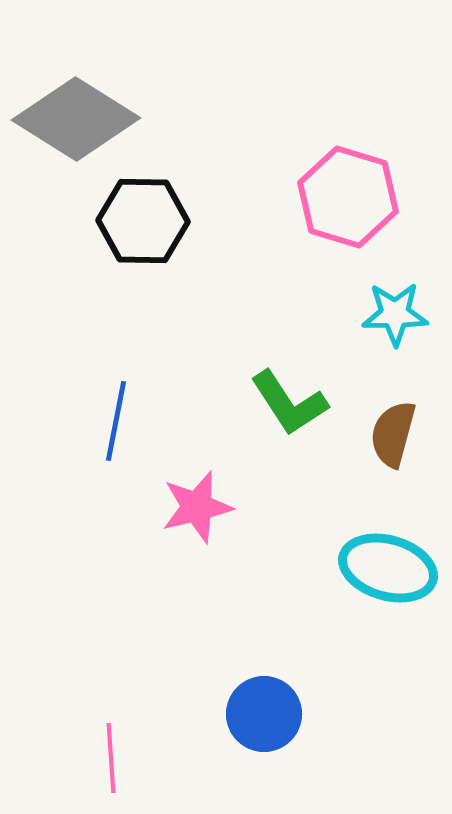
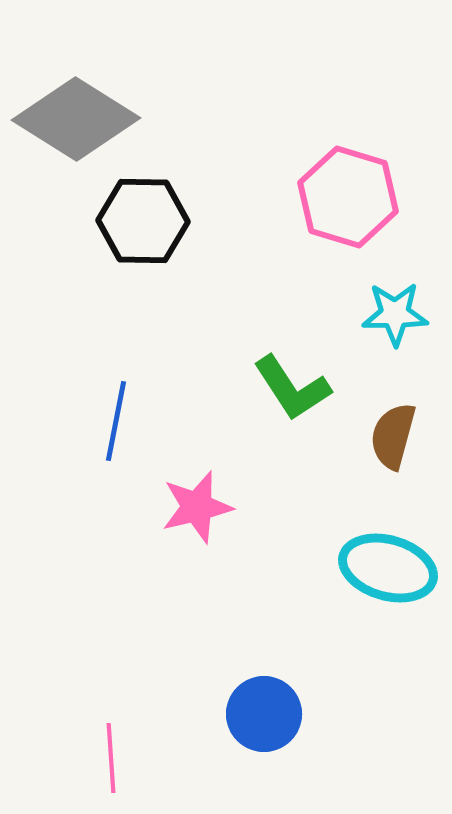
green L-shape: moved 3 px right, 15 px up
brown semicircle: moved 2 px down
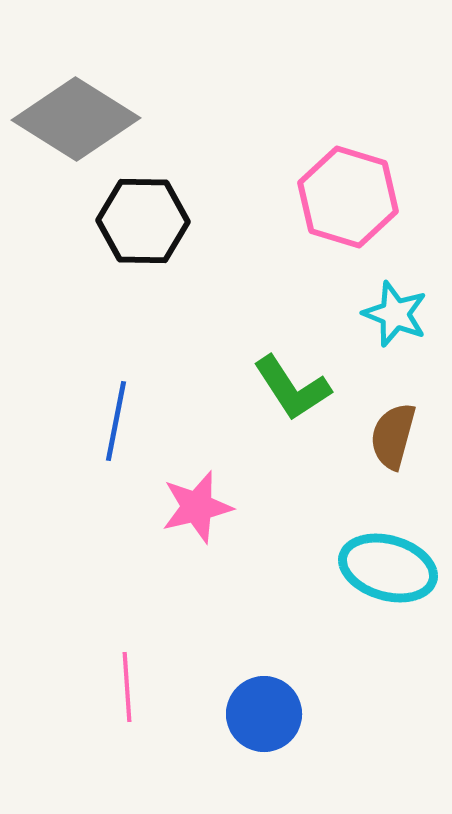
cyan star: rotated 22 degrees clockwise
pink line: moved 16 px right, 71 px up
